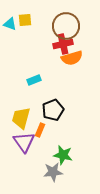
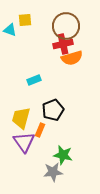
cyan triangle: moved 6 px down
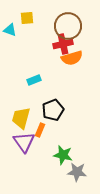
yellow square: moved 2 px right, 2 px up
brown circle: moved 2 px right
gray star: moved 24 px right; rotated 12 degrees clockwise
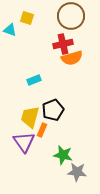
yellow square: rotated 24 degrees clockwise
brown circle: moved 3 px right, 10 px up
yellow trapezoid: moved 9 px right, 1 px up
orange rectangle: moved 2 px right
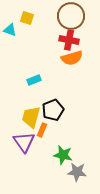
red cross: moved 6 px right, 4 px up; rotated 24 degrees clockwise
yellow trapezoid: moved 1 px right
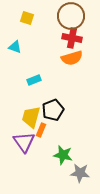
cyan triangle: moved 5 px right, 17 px down
red cross: moved 3 px right, 2 px up
orange rectangle: moved 1 px left
gray star: moved 3 px right, 1 px down
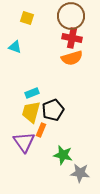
cyan rectangle: moved 2 px left, 13 px down
yellow trapezoid: moved 5 px up
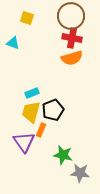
cyan triangle: moved 2 px left, 4 px up
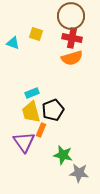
yellow square: moved 9 px right, 16 px down
yellow trapezoid: rotated 30 degrees counterclockwise
gray star: moved 1 px left
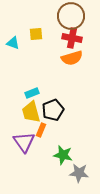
yellow square: rotated 24 degrees counterclockwise
